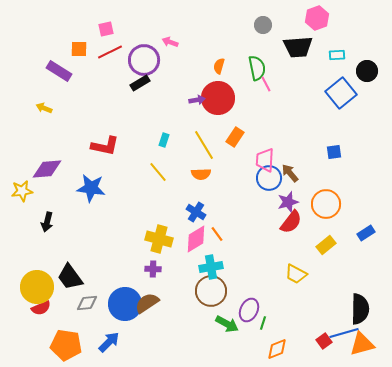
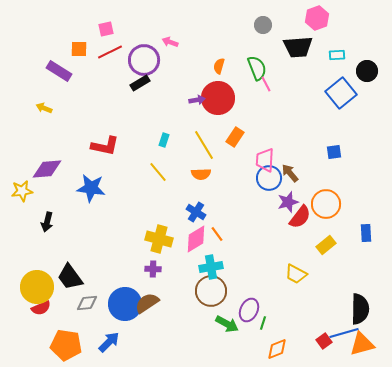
green semicircle at (257, 68): rotated 10 degrees counterclockwise
red semicircle at (291, 222): moved 9 px right, 5 px up
blue rectangle at (366, 233): rotated 60 degrees counterclockwise
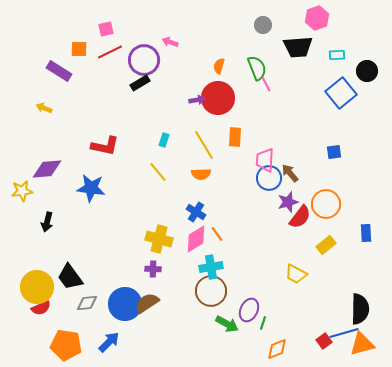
orange rectangle at (235, 137): rotated 30 degrees counterclockwise
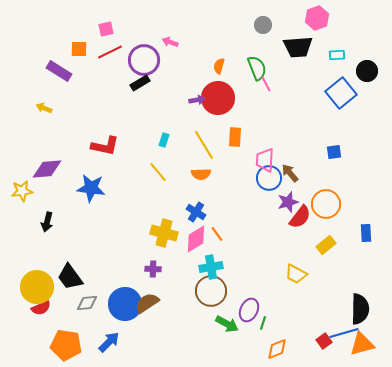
yellow cross at (159, 239): moved 5 px right, 6 px up
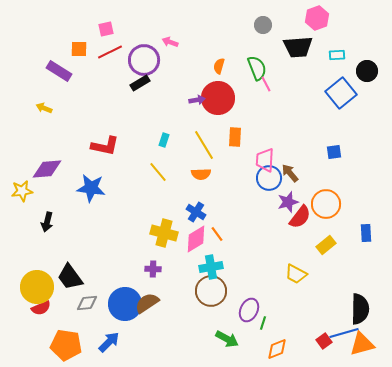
green arrow at (227, 324): moved 15 px down
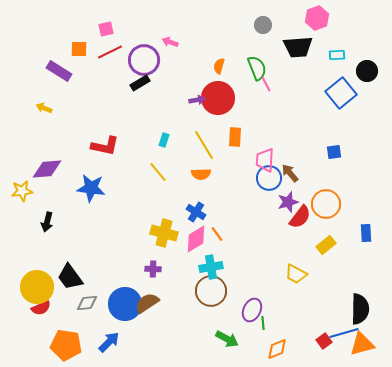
purple ellipse at (249, 310): moved 3 px right
green line at (263, 323): rotated 24 degrees counterclockwise
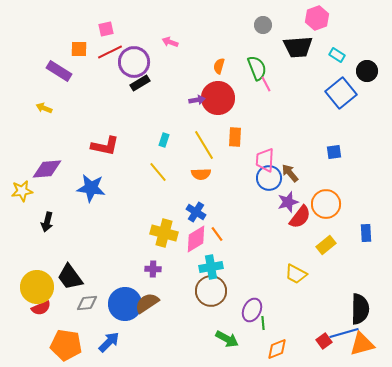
cyan rectangle at (337, 55): rotated 35 degrees clockwise
purple circle at (144, 60): moved 10 px left, 2 px down
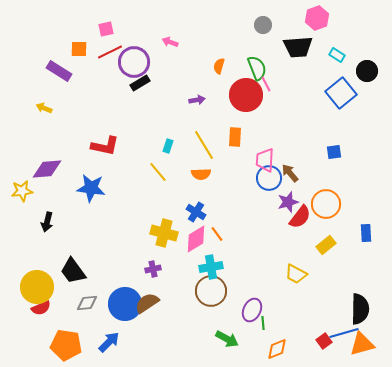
red circle at (218, 98): moved 28 px right, 3 px up
cyan rectangle at (164, 140): moved 4 px right, 6 px down
purple cross at (153, 269): rotated 14 degrees counterclockwise
black trapezoid at (70, 277): moved 3 px right, 6 px up
